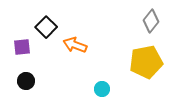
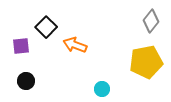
purple square: moved 1 px left, 1 px up
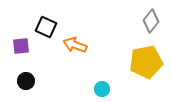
black square: rotated 20 degrees counterclockwise
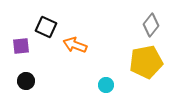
gray diamond: moved 4 px down
cyan circle: moved 4 px right, 4 px up
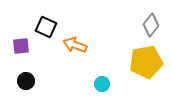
cyan circle: moved 4 px left, 1 px up
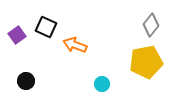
purple square: moved 4 px left, 11 px up; rotated 30 degrees counterclockwise
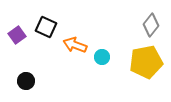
cyan circle: moved 27 px up
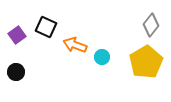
yellow pentagon: rotated 20 degrees counterclockwise
black circle: moved 10 px left, 9 px up
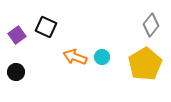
orange arrow: moved 12 px down
yellow pentagon: moved 1 px left, 2 px down
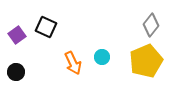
orange arrow: moved 2 px left, 6 px down; rotated 135 degrees counterclockwise
yellow pentagon: moved 1 px right, 3 px up; rotated 8 degrees clockwise
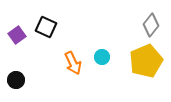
black circle: moved 8 px down
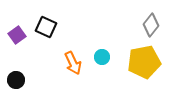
yellow pentagon: moved 2 px left, 1 px down; rotated 12 degrees clockwise
